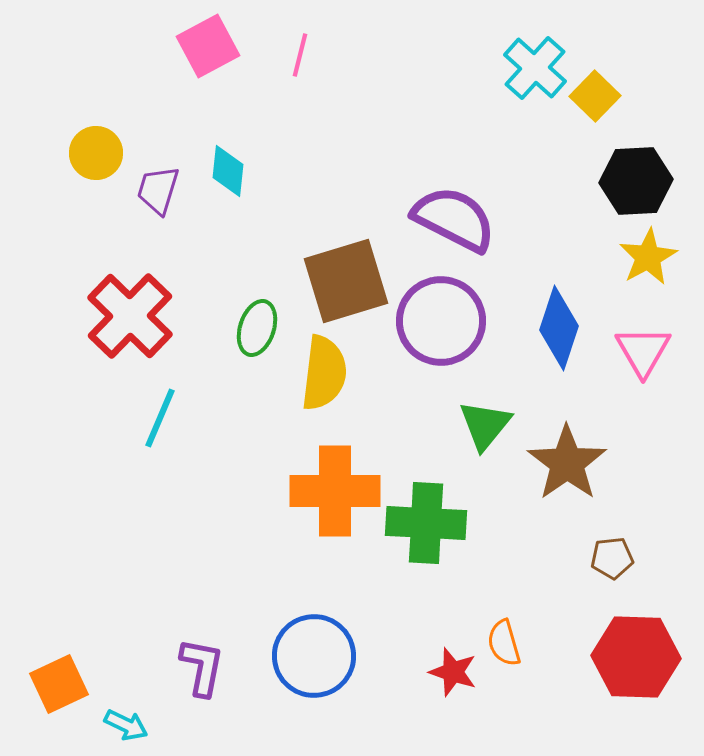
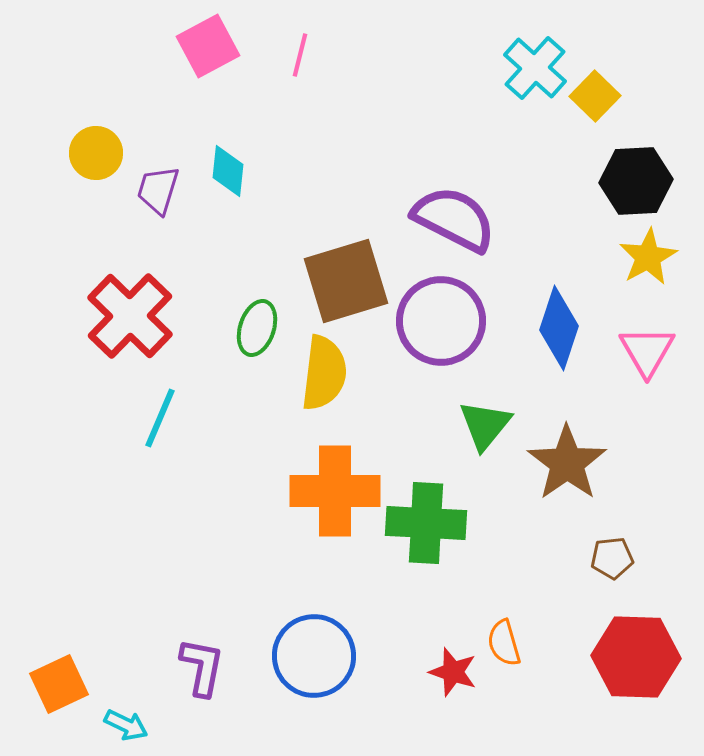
pink triangle: moved 4 px right
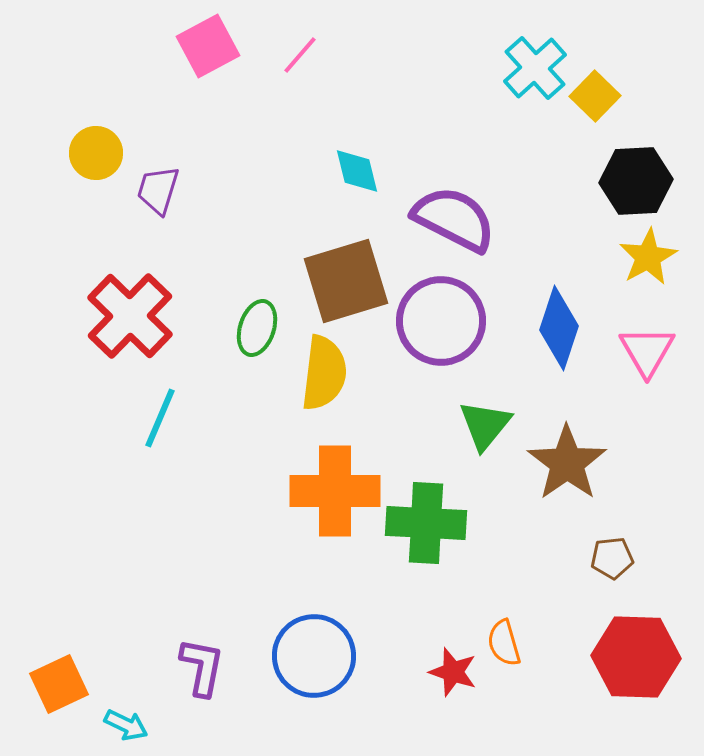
pink line: rotated 27 degrees clockwise
cyan cross: rotated 6 degrees clockwise
cyan diamond: moved 129 px right; rotated 20 degrees counterclockwise
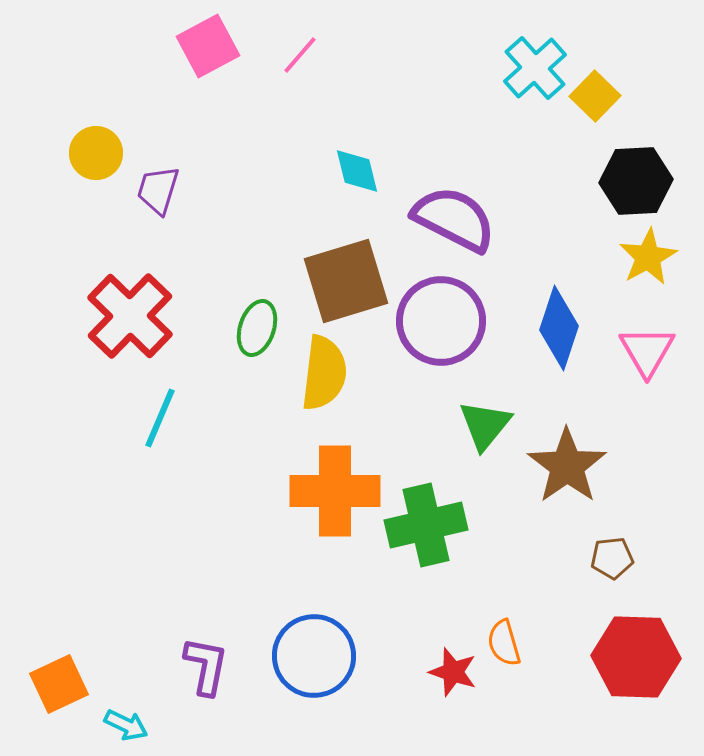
brown star: moved 3 px down
green cross: moved 2 px down; rotated 16 degrees counterclockwise
purple L-shape: moved 4 px right, 1 px up
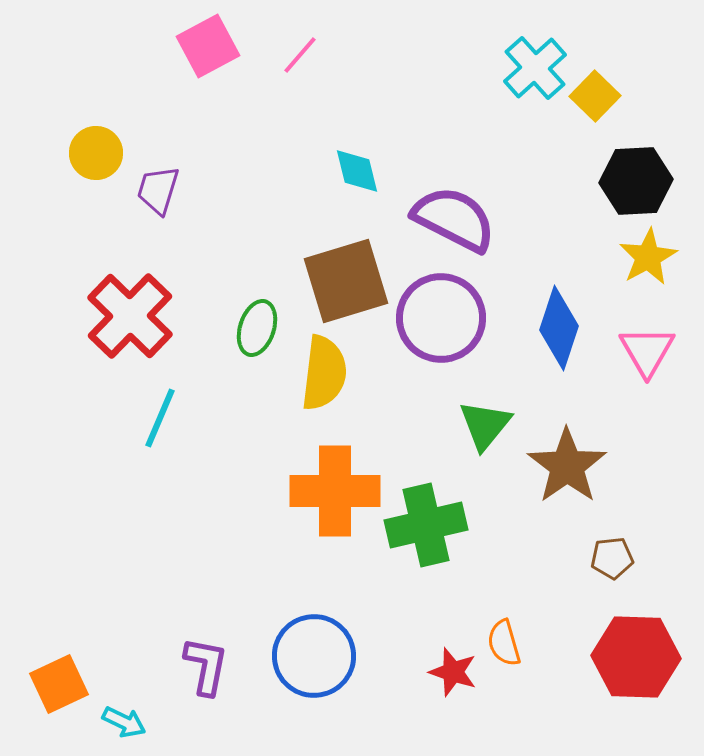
purple circle: moved 3 px up
cyan arrow: moved 2 px left, 3 px up
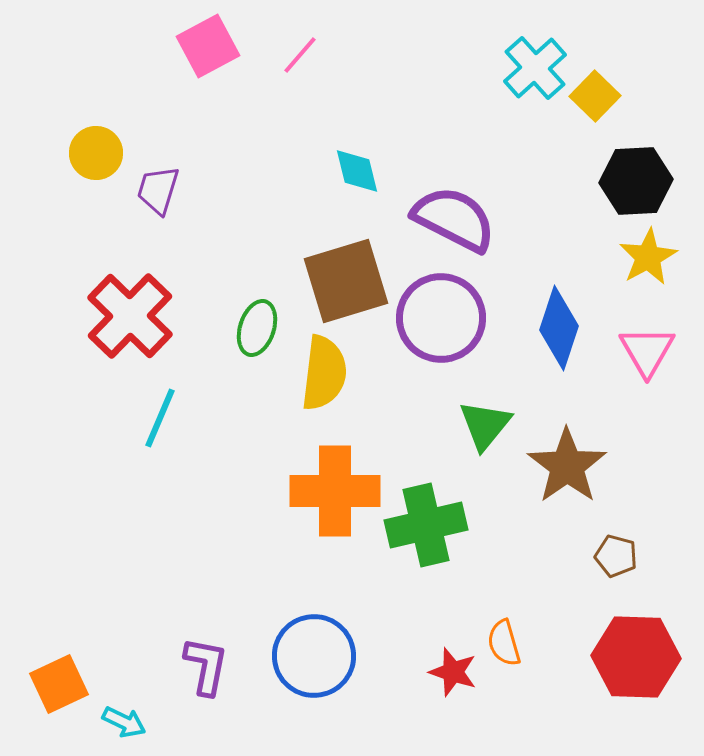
brown pentagon: moved 4 px right, 2 px up; rotated 21 degrees clockwise
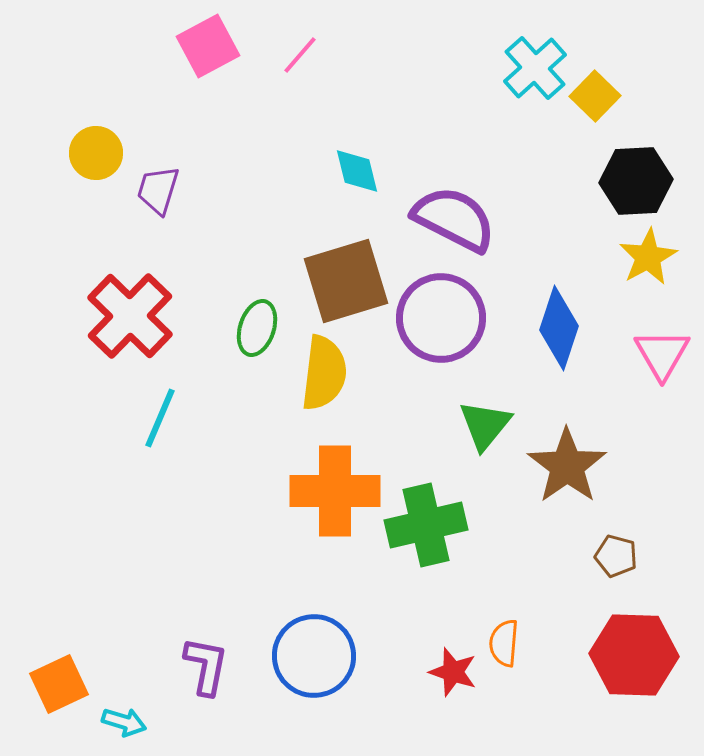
pink triangle: moved 15 px right, 3 px down
orange semicircle: rotated 21 degrees clockwise
red hexagon: moved 2 px left, 2 px up
cyan arrow: rotated 9 degrees counterclockwise
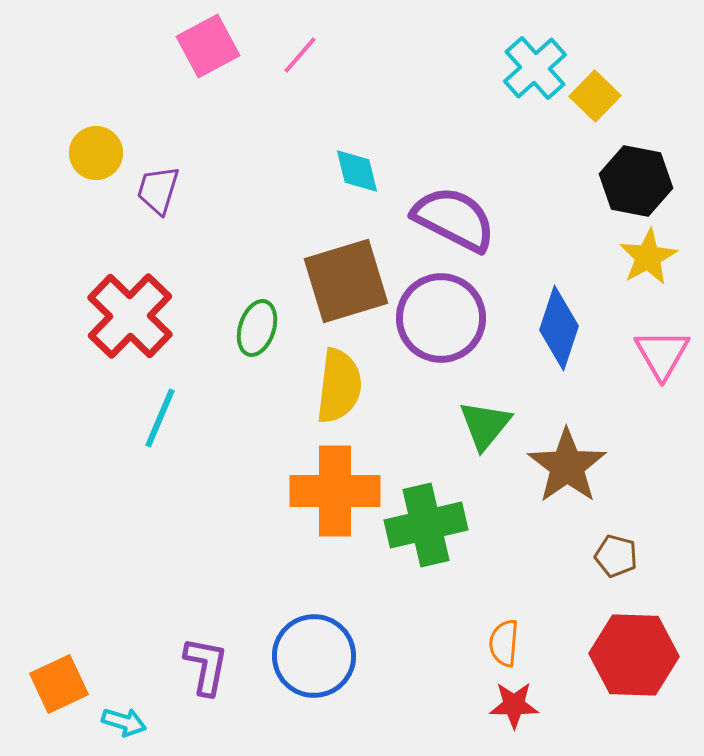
black hexagon: rotated 14 degrees clockwise
yellow semicircle: moved 15 px right, 13 px down
red star: moved 61 px right, 33 px down; rotated 18 degrees counterclockwise
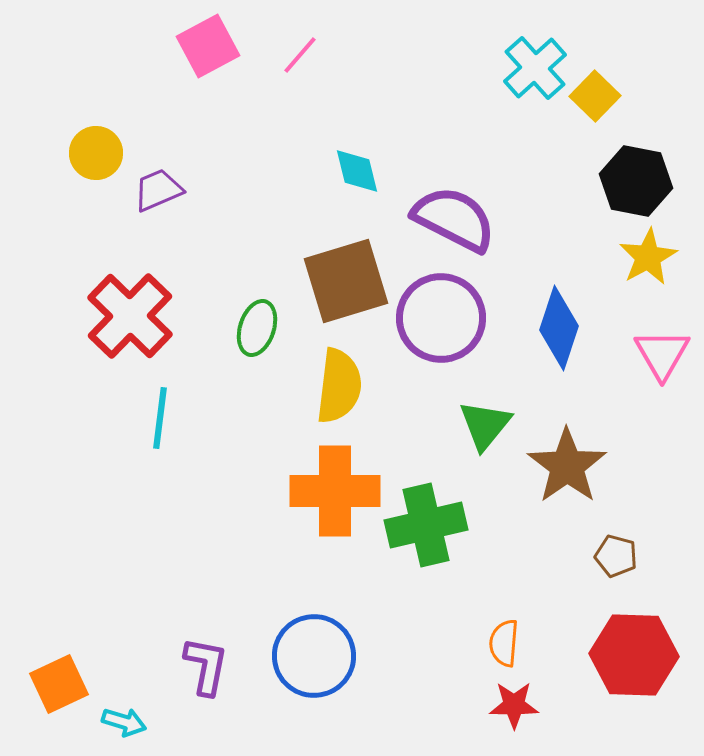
purple trapezoid: rotated 50 degrees clockwise
cyan line: rotated 16 degrees counterclockwise
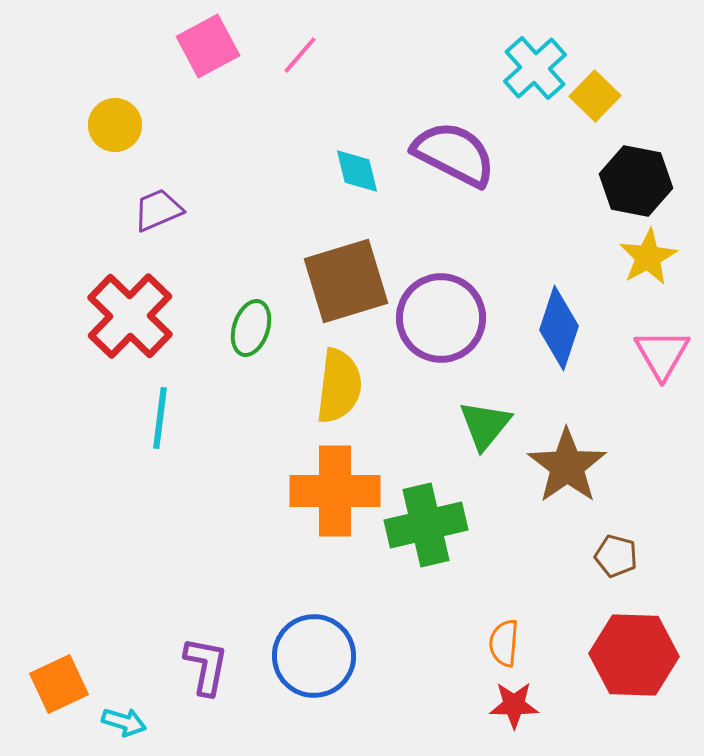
yellow circle: moved 19 px right, 28 px up
purple trapezoid: moved 20 px down
purple semicircle: moved 65 px up
green ellipse: moved 6 px left
